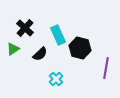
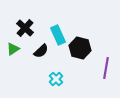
black semicircle: moved 1 px right, 3 px up
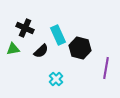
black cross: rotated 18 degrees counterclockwise
green triangle: rotated 24 degrees clockwise
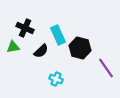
green triangle: moved 2 px up
purple line: rotated 45 degrees counterclockwise
cyan cross: rotated 24 degrees counterclockwise
